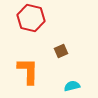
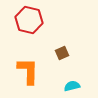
red hexagon: moved 2 px left, 2 px down
brown square: moved 1 px right, 2 px down
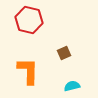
brown square: moved 2 px right
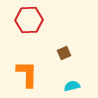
red hexagon: rotated 16 degrees counterclockwise
orange L-shape: moved 1 px left, 3 px down
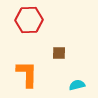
brown square: moved 5 px left; rotated 24 degrees clockwise
cyan semicircle: moved 5 px right, 1 px up
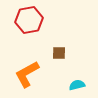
red hexagon: rotated 8 degrees counterclockwise
orange L-shape: rotated 120 degrees counterclockwise
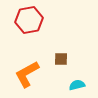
brown square: moved 2 px right, 6 px down
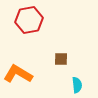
orange L-shape: moved 9 px left; rotated 60 degrees clockwise
cyan semicircle: rotated 98 degrees clockwise
